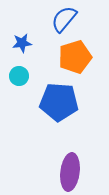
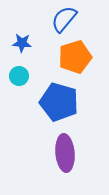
blue star: rotated 12 degrees clockwise
blue pentagon: rotated 12 degrees clockwise
purple ellipse: moved 5 px left, 19 px up; rotated 12 degrees counterclockwise
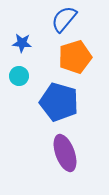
purple ellipse: rotated 15 degrees counterclockwise
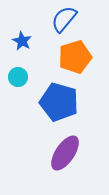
blue star: moved 2 px up; rotated 24 degrees clockwise
cyan circle: moved 1 px left, 1 px down
purple ellipse: rotated 54 degrees clockwise
